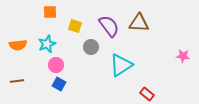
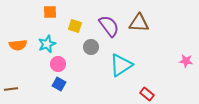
pink star: moved 3 px right, 5 px down
pink circle: moved 2 px right, 1 px up
brown line: moved 6 px left, 8 px down
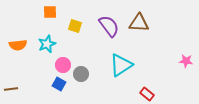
gray circle: moved 10 px left, 27 px down
pink circle: moved 5 px right, 1 px down
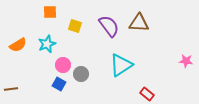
orange semicircle: rotated 24 degrees counterclockwise
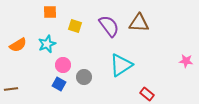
gray circle: moved 3 px right, 3 px down
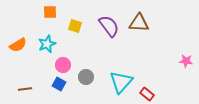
cyan triangle: moved 17 px down; rotated 15 degrees counterclockwise
gray circle: moved 2 px right
brown line: moved 14 px right
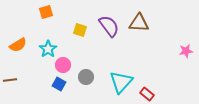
orange square: moved 4 px left; rotated 16 degrees counterclockwise
yellow square: moved 5 px right, 4 px down
cyan star: moved 1 px right, 5 px down; rotated 12 degrees counterclockwise
pink star: moved 10 px up; rotated 16 degrees counterclockwise
brown line: moved 15 px left, 9 px up
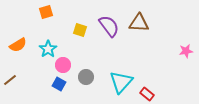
brown line: rotated 32 degrees counterclockwise
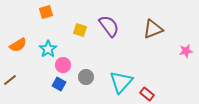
brown triangle: moved 14 px right, 6 px down; rotated 25 degrees counterclockwise
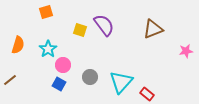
purple semicircle: moved 5 px left, 1 px up
orange semicircle: rotated 42 degrees counterclockwise
gray circle: moved 4 px right
